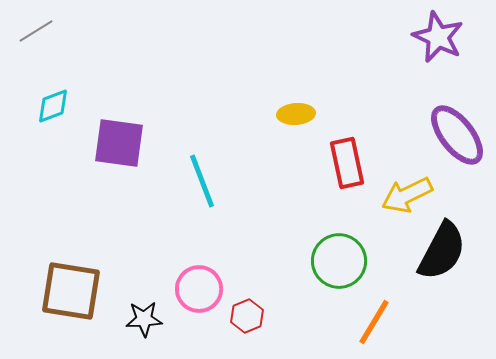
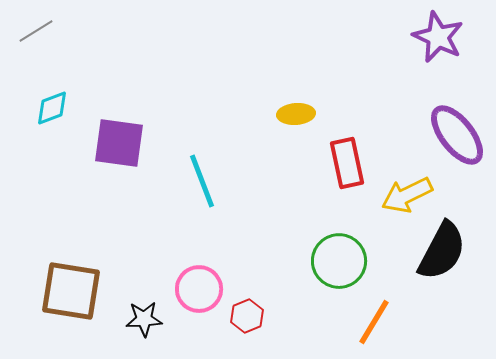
cyan diamond: moved 1 px left, 2 px down
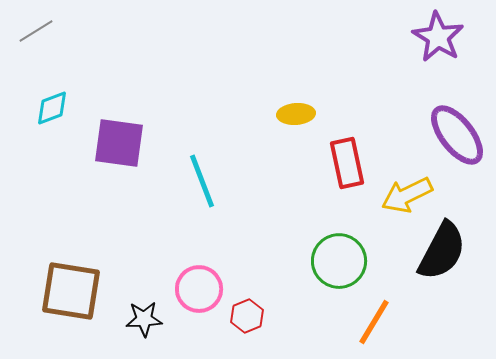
purple star: rotated 6 degrees clockwise
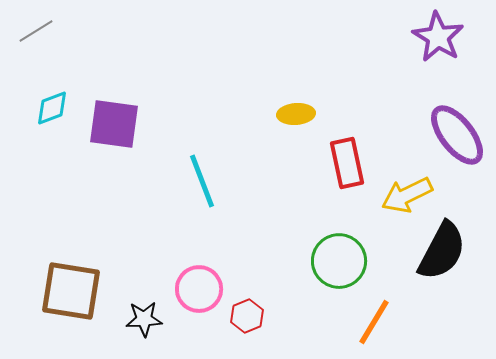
purple square: moved 5 px left, 19 px up
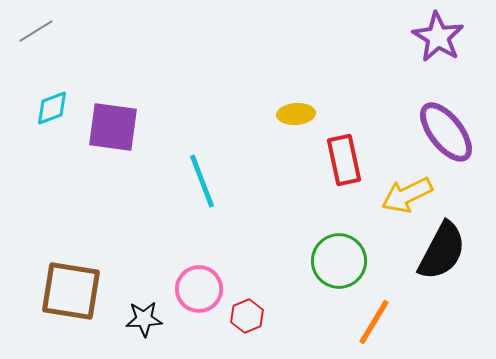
purple square: moved 1 px left, 3 px down
purple ellipse: moved 11 px left, 3 px up
red rectangle: moved 3 px left, 3 px up
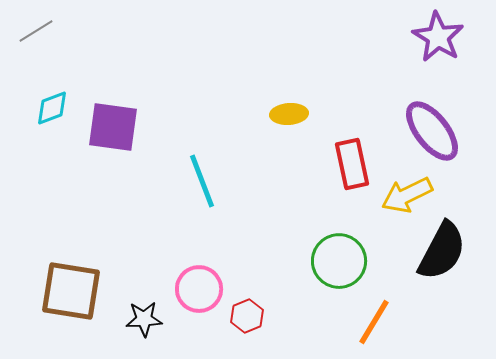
yellow ellipse: moved 7 px left
purple ellipse: moved 14 px left, 1 px up
red rectangle: moved 8 px right, 4 px down
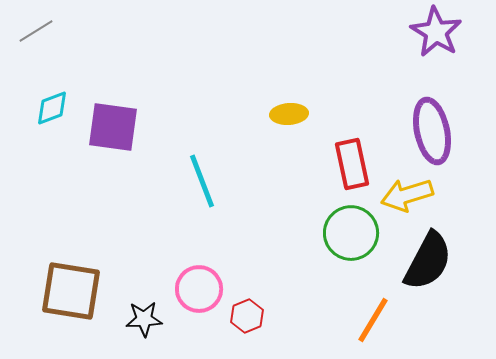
purple star: moved 2 px left, 5 px up
purple ellipse: rotated 26 degrees clockwise
yellow arrow: rotated 9 degrees clockwise
black semicircle: moved 14 px left, 10 px down
green circle: moved 12 px right, 28 px up
orange line: moved 1 px left, 2 px up
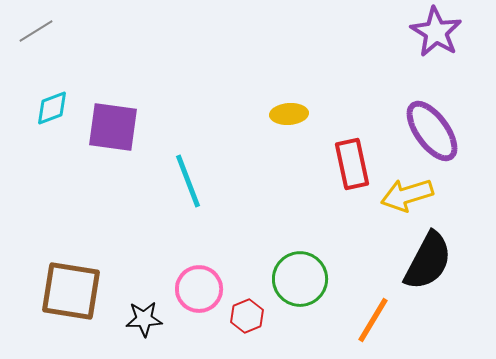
purple ellipse: rotated 24 degrees counterclockwise
cyan line: moved 14 px left
green circle: moved 51 px left, 46 px down
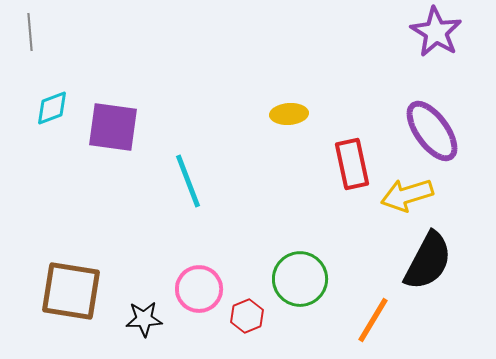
gray line: moved 6 px left, 1 px down; rotated 63 degrees counterclockwise
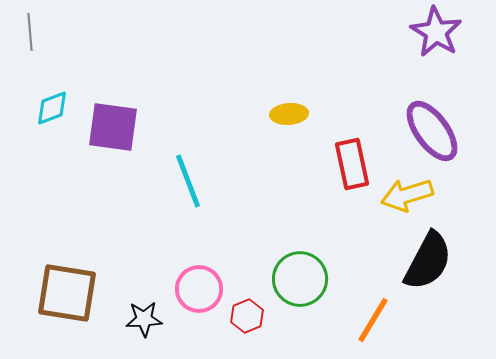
brown square: moved 4 px left, 2 px down
